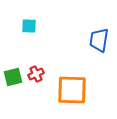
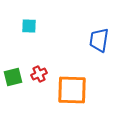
red cross: moved 3 px right
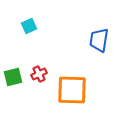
cyan square: rotated 28 degrees counterclockwise
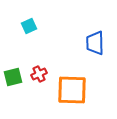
blue trapezoid: moved 4 px left, 3 px down; rotated 10 degrees counterclockwise
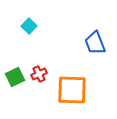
cyan square: rotated 21 degrees counterclockwise
blue trapezoid: rotated 20 degrees counterclockwise
green square: moved 2 px right; rotated 12 degrees counterclockwise
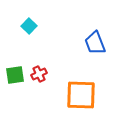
green square: moved 2 px up; rotated 18 degrees clockwise
orange square: moved 9 px right, 5 px down
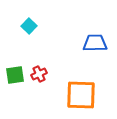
blue trapezoid: rotated 110 degrees clockwise
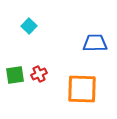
orange square: moved 1 px right, 6 px up
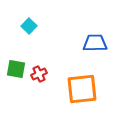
green square: moved 1 px right, 6 px up; rotated 18 degrees clockwise
orange square: rotated 8 degrees counterclockwise
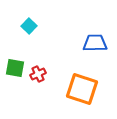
green square: moved 1 px left, 1 px up
red cross: moved 1 px left
orange square: rotated 24 degrees clockwise
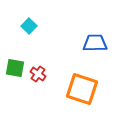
red cross: rotated 28 degrees counterclockwise
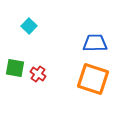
orange square: moved 11 px right, 10 px up
